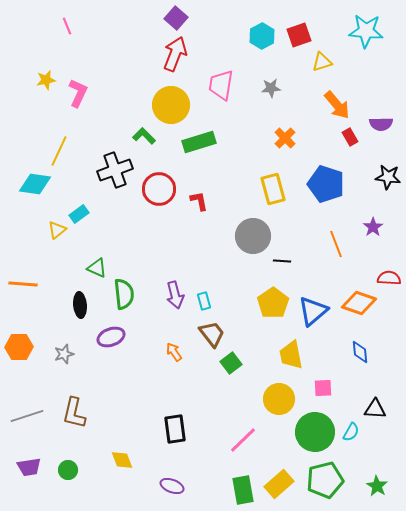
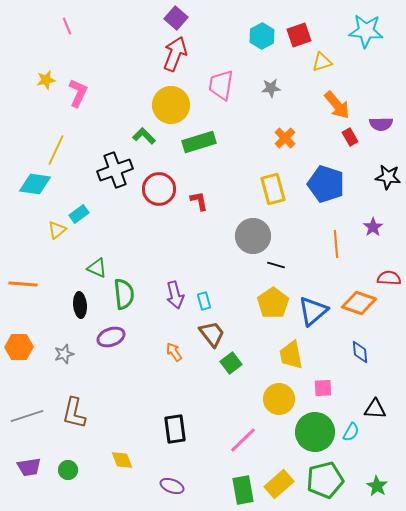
yellow line at (59, 151): moved 3 px left, 1 px up
orange line at (336, 244): rotated 16 degrees clockwise
black line at (282, 261): moved 6 px left, 4 px down; rotated 12 degrees clockwise
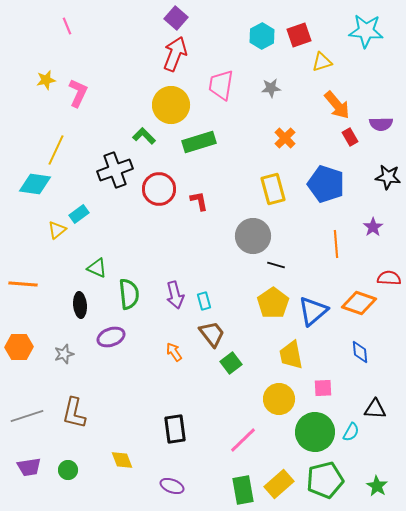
green semicircle at (124, 294): moved 5 px right
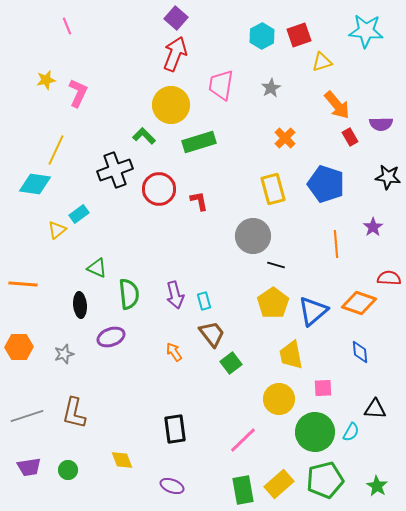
gray star at (271, 88): rotated 24 degrees counterclockwise
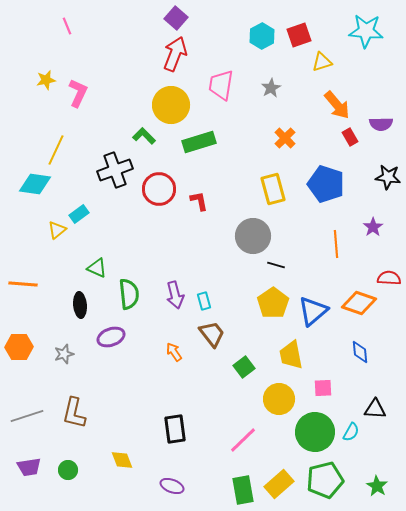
green square at (231, 363): moved 13 px right, 4 px down
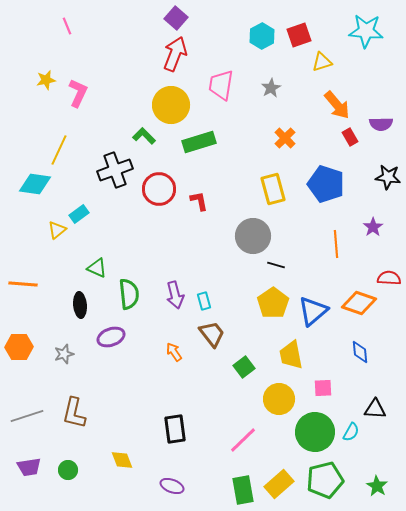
yellow line at (56, 150): moved 3 px right
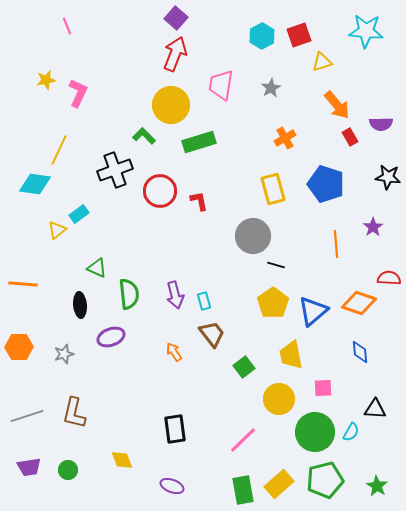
orange cross at (285, 138): rotated 15 degrees clockwise
red circle at (159, 189): moved 1 px right, 2 px down
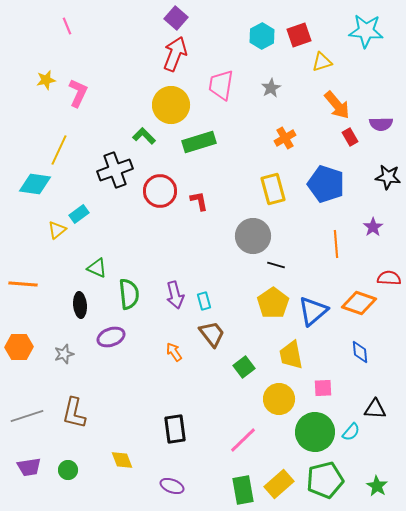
cyan semicircle at (351, 432): rotated 12 degrees clockwise
